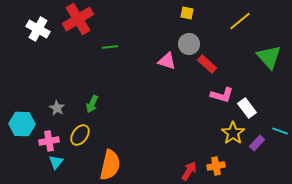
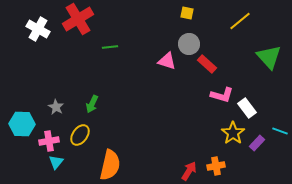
gray star: moved 1 px left, 1 px up
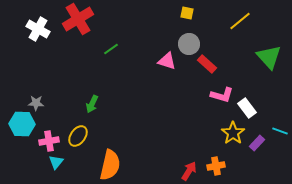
green line: moved 1 px right, 2 px down; rotated 28 degrees counterclockwise
gray star: moved 20 px left, 4 px up; rotated 28 degrees counterclockwise
yellow ellipse: moved 2 px left, 1 px down
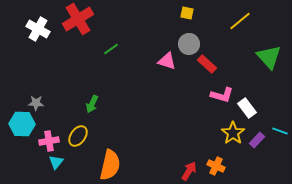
purple rectangle: moved 3 px up
orange cross: rotated 36 degrees clockwise
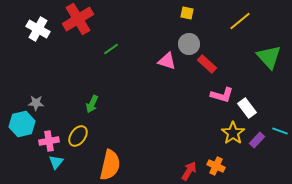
cyan hexagon: rotated 15 degrees counterclockwise
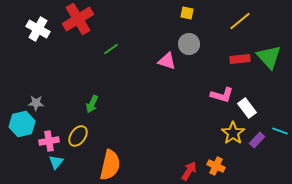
red rectangle: moved 33 px right, 5 px up; rotated 48 degrees counterclockwise
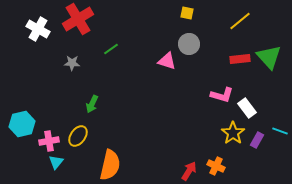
gray star: moved 36 px right, 40 px up
purple rectangle: rotated 14 degrees counterclockwise
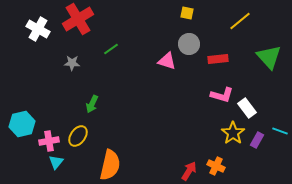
red rectangle: moved 22 px left
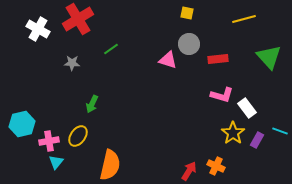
yellow line: moved 4 px right, 2 px up; rotated 25 degrees clockwise
pink triangle: moved 1 px right, 1 px up
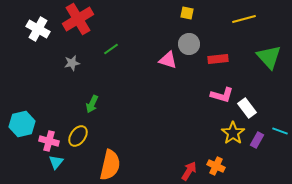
gray star: rotated 14 degrees counterclockwise
pink cross: rotated 24 degrees clockwise
